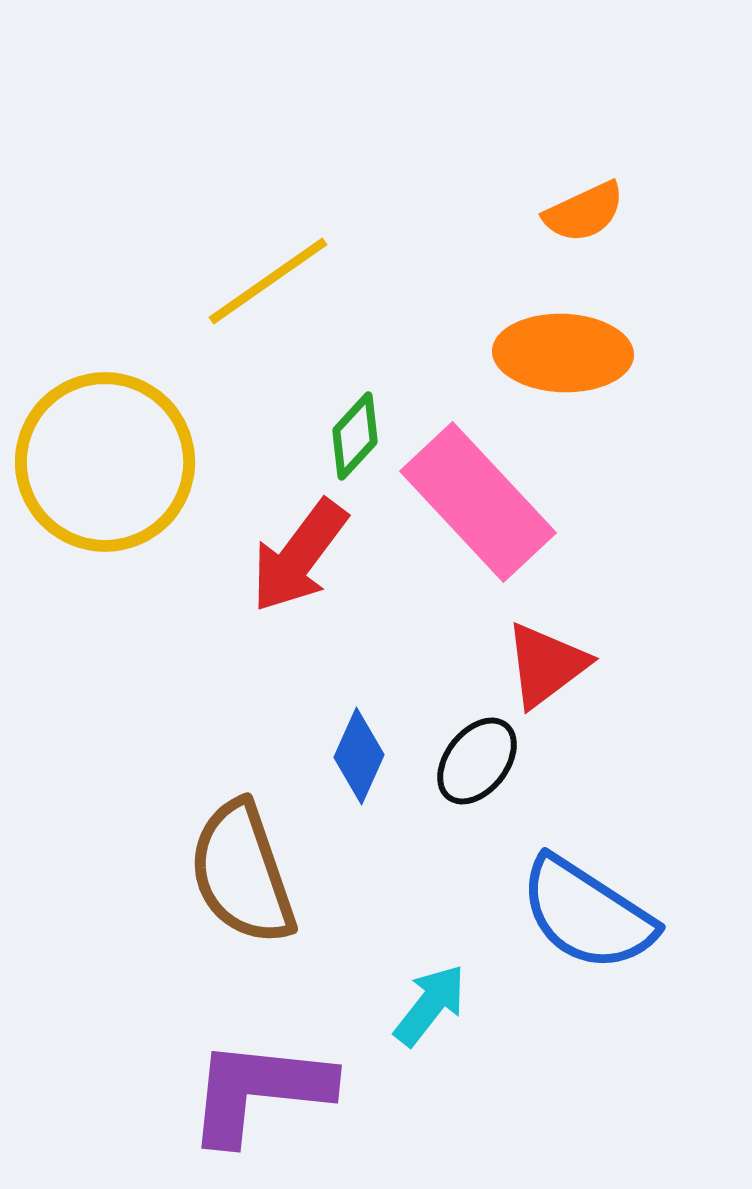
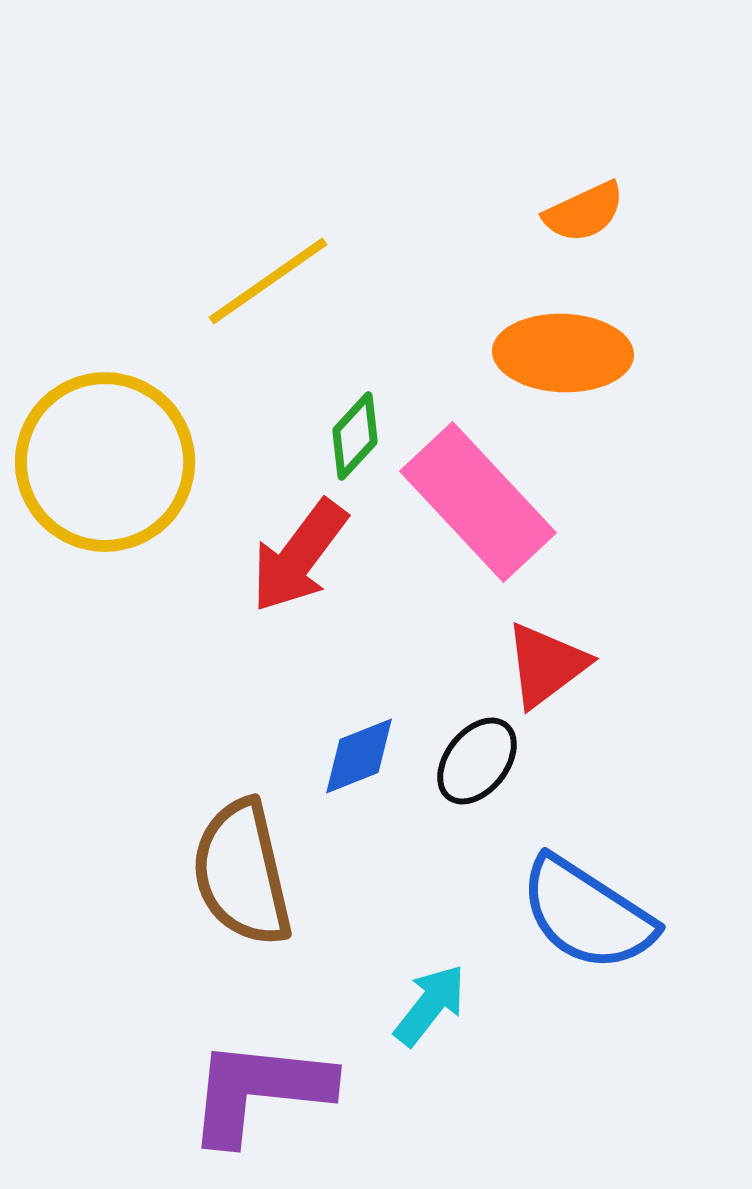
blue diamond: rotated 44 degrees clockwise
brown semicircle: rotated 6 degrees clockwise
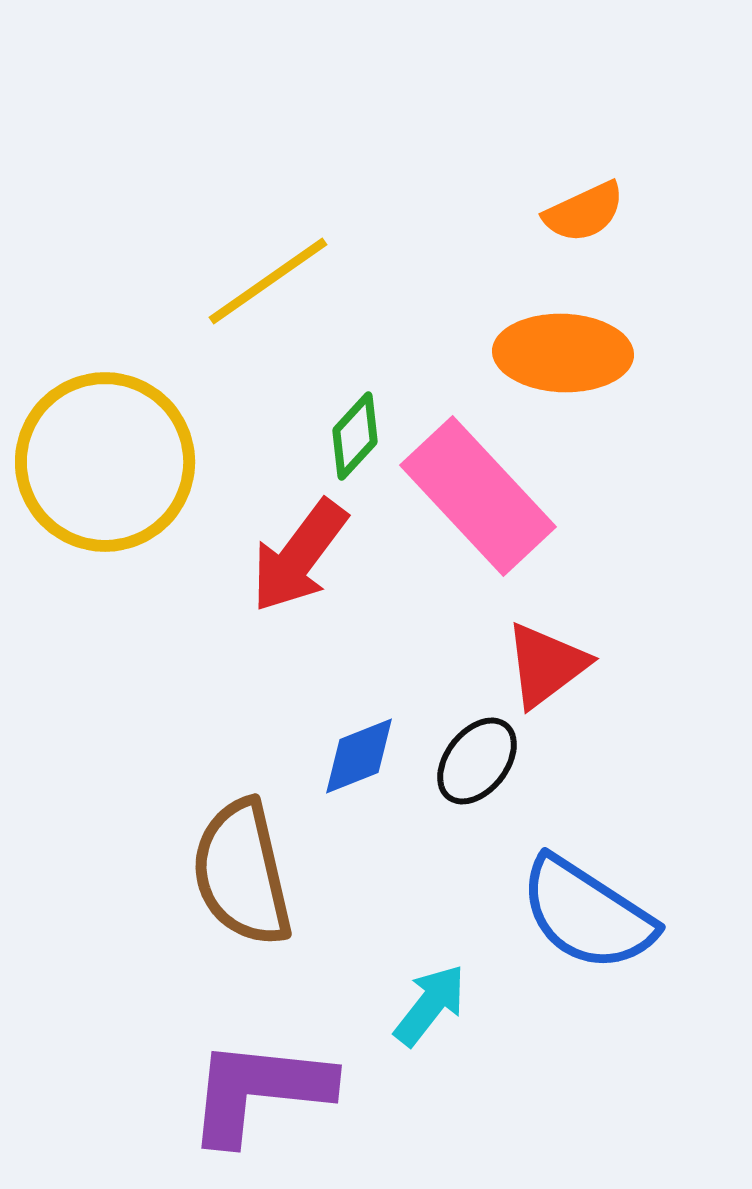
pink rectangle: moved 6 px up
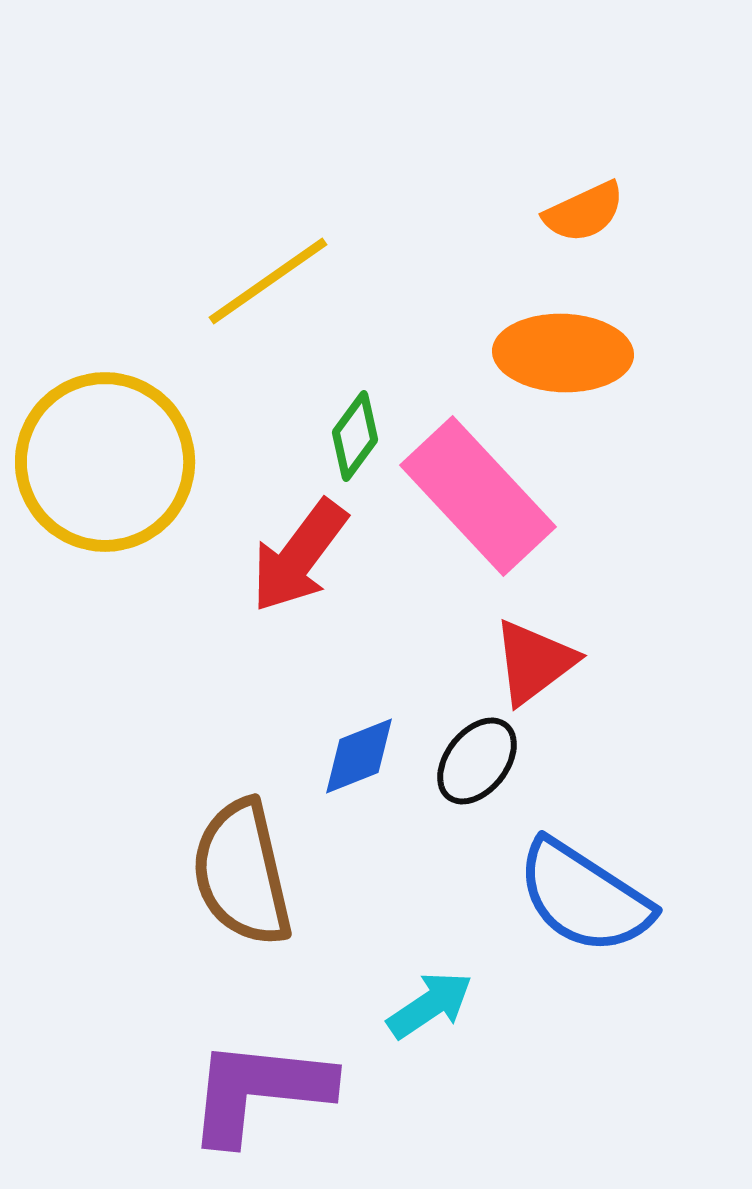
green diamond: rotated 6 degrees counterclockwise
red triangle: moved 12 px left, 3 px up
blue semicircle: moved 3 px left, 17 px up
cyan arrow: rotated 18 degrees clockwise
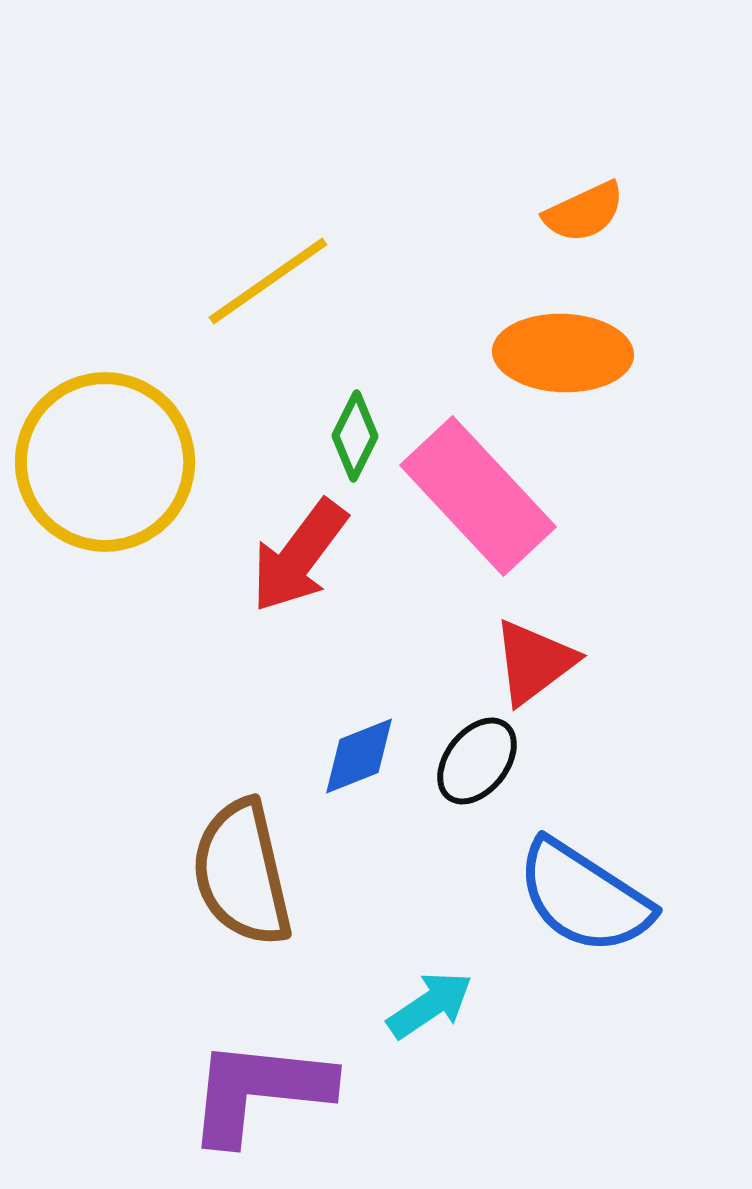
green diamond: rotated 10 degrees counterclockwise
